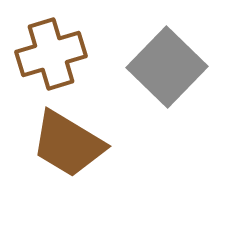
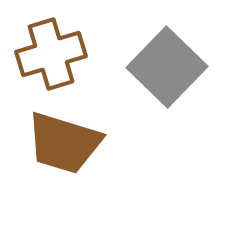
brown trapezoid: moved 4 px left, 1 px up; rotated 14 degrees counterclockwise
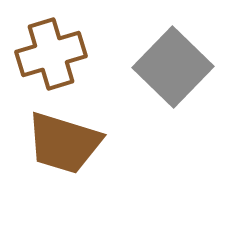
gray square: moved 6 px right
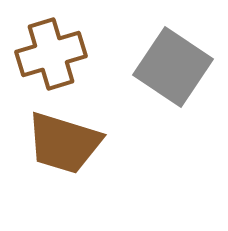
gray square: rotated 10 degrees counterclockwise
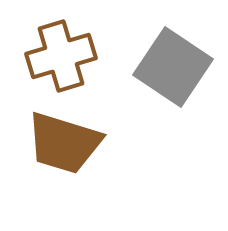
brown cross: moved 10 px right, 2 px down
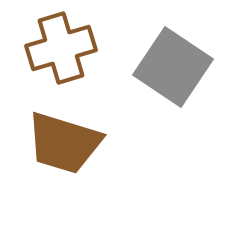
brown cross: moved 8 px up
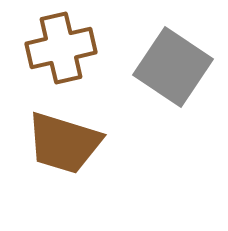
brown cross: rotated 4 degrees clockwise
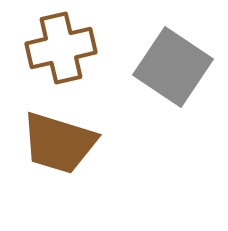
brown trapezoid: moved 5 px left
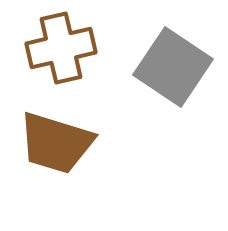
brown trapezoid: moved 3 px left
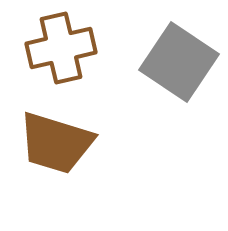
gray square: moved 6 px right, 5 px up
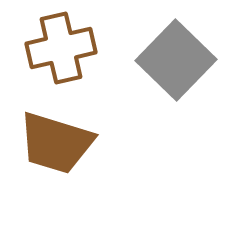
gray square: moved 3 px left, 2 px up; rotated 10 degrees clockwise
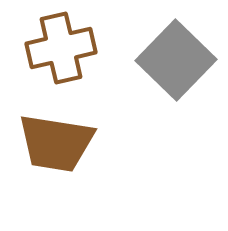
brown trapezoid: rotated 8 degrees counterclockwise
